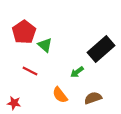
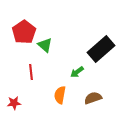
red line: moved 1 px right, 1 px down; rotated 56 degrees clockwise
orange semicircle: rotated 48 degrees clockwise
red star: rotated 16 degrees counterclockwise
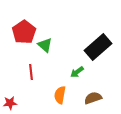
black rectangle: moved 3 px left, 2 px up
red star: moved 4 px left
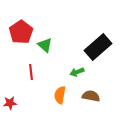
red pentagon: moved 3 px left
green arrow: rotated 16 degrees clockwise
brown semicircle: moved 2 px left, 2 px up; rotated 30 degrees clockwise
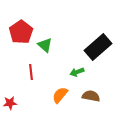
orange semicircle: rotated 30 degrees clockwise
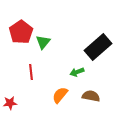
green triangle: moved 2 px left, 3 px up; rotated 28 degrees clockwise
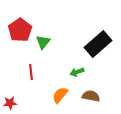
red pentagon: moved 1 px left, 2 px up
black rectangle: moved 3 px up
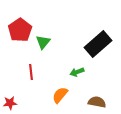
brown semicircle: moved 6 px right, 6 px down
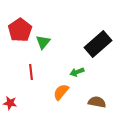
orange semicircle: moved 1 px right, 3 px up
red star: rotated 16 degrees clockwise
